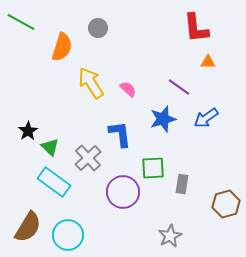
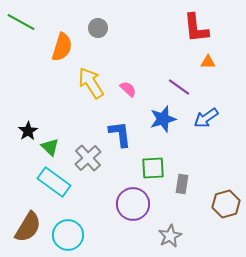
purple circle: moved 10 px right, 12 px down
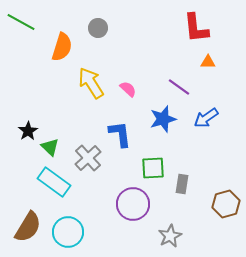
cyan circle: moved 3 px up
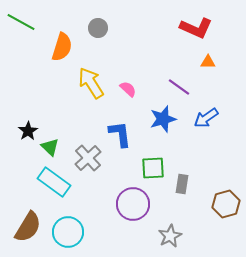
red L-shape: rotated 60 degrees counterclockwise
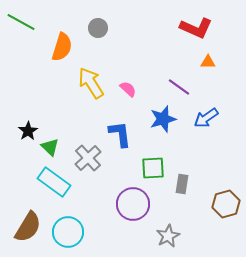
gray star: moved 2 px left
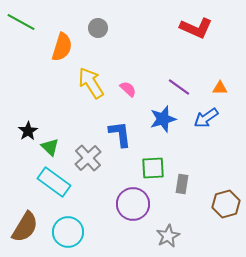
orange triangle: moved 12 px right, 26 px down
brown semicircle: moved 3 px left
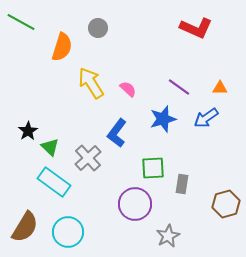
blue L-shape: moved 3 px left, 1 px up; rotated 136 degrees counterclockwise
purple circle: moved 2 px right
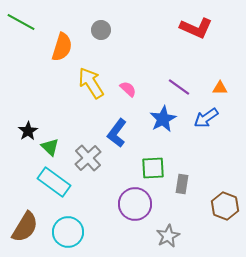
gray circle: moved 3 px right, 2 px down
blue star: rotated 12 degrees counterclockwise
brown hexagon: moved 1 px left, 2 px down; rotated 24 degrees counterclockwise
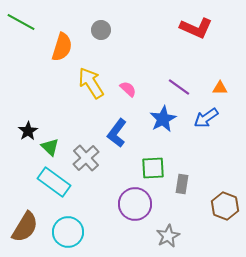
gray cross: moved 2 px left
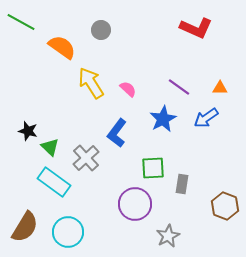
orange semicircle: rotated 72 degrees counterclockwise
black star: rotated 24 degrees counterclockwise
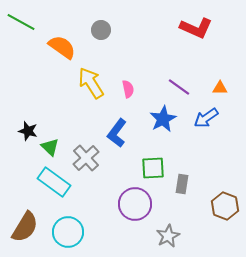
pink semicircle: rotated 36 degrees clockwise
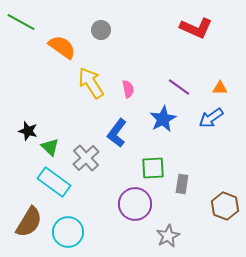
blue arrow: moved 5 px right
brown semicircle: moved 4 px right, 5 px up
